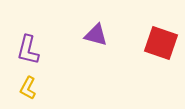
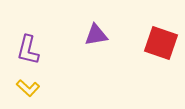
purple triangle: rotated 25 degrees counterclockwise
yellow L-shape: rotated 75 degrees counterclockwise
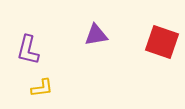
red square: moved 1 px right, 1 px up
yellow L-shape: moved 14 px right; rotated 50 degrees counterclockwise
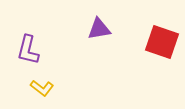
purple triangle: moved 3 px right, 6 px up
yellow L-shape: rotated 45 degrees clockwise
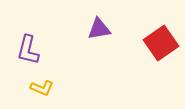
red square: moved 1 px left, 1 px down; rotated 36 degrees clockwise
yellow L-shape: rotated 15 degrees counterclockwise
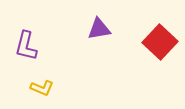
red square: moved 1 px left, 1 px up; rotated 12 degrees counterclockwise
purple L-shape: moved 2 px left, 4 px up
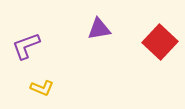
purple L-shape: rotated 56 degrees clockwise
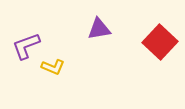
yellow L-shape: moved 11 px right, 21 px up
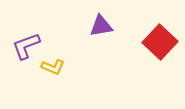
purple triangle: moved 2 px right, 3 px up
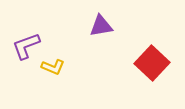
red square: moved 8 px left, 21 px down
